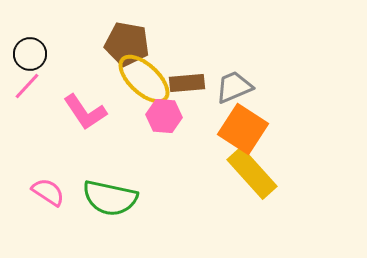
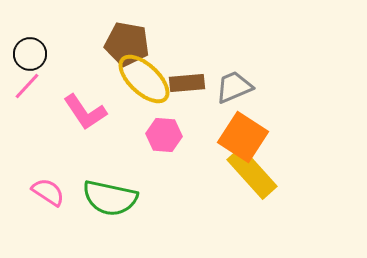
pink hexagon: moved 19 px down
orange square: moved 8 px down
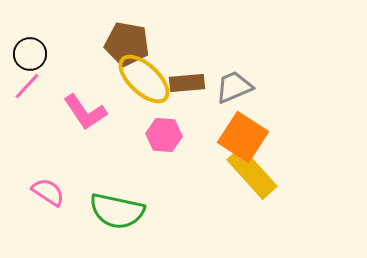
green semicircle: moved 7 px right, 13 px down
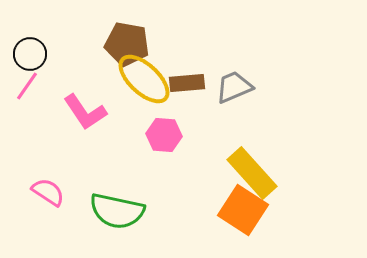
pink line: rotated 8 degrees counterclockwise
orange square: moved 73 px down
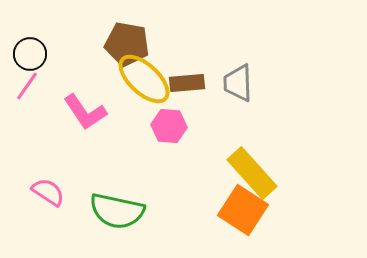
gray trapezoid: moved 4 px right, 4 px up; rotated 69 degrees counterclockwise
pink hexagon: moved 5 px right, 9 px up
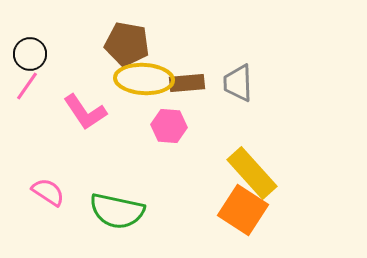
yellow ellipse: rotated 40 degrees counterclockwise
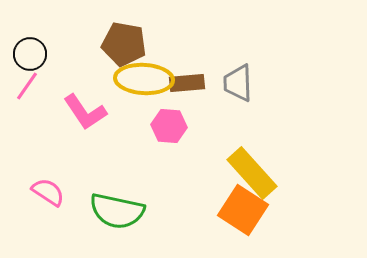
brown pentagon: moved 3 px left
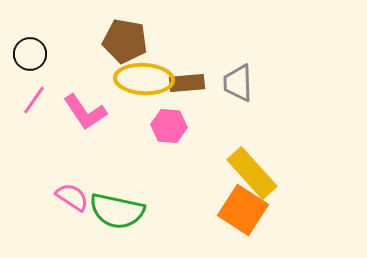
brown pentagon: moved 1 px right, 3 px up
pink line: moved 7 px right, 14 px down
pink semicircle: moved 24 px right, 5 px down
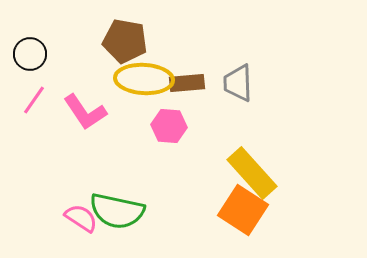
pink semicircle: moved 9 px right, 21 px down
